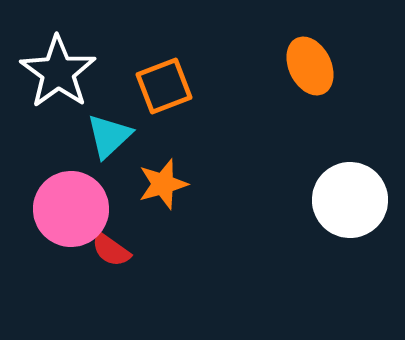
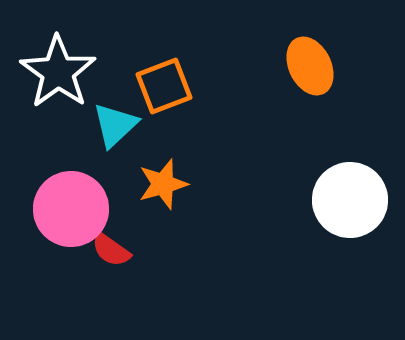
cyan triangle: moved 6 px right, 11 px up
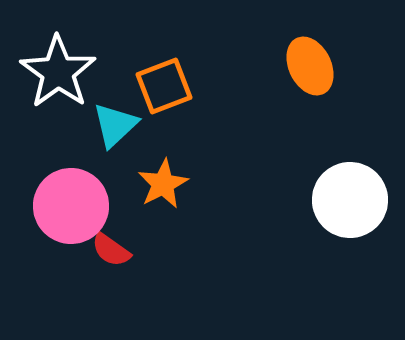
orange star: rotated 12 degrees counterclockwise
pink circle: moved 3 px up
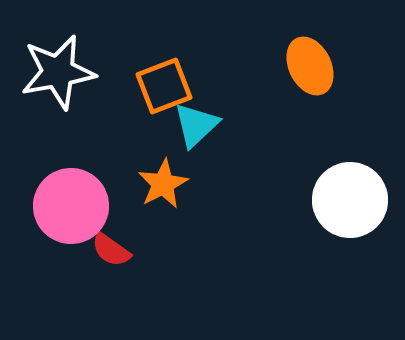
white star: rotated 26 degrees clockwise
cyan triangle: moved 81 px right
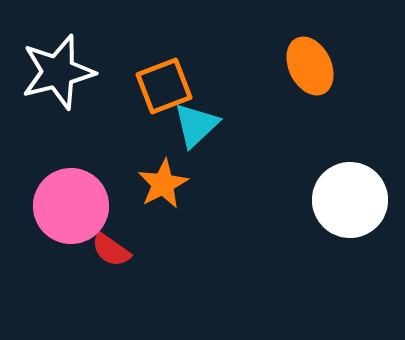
white star: rotated 4 degrees counterclockwise
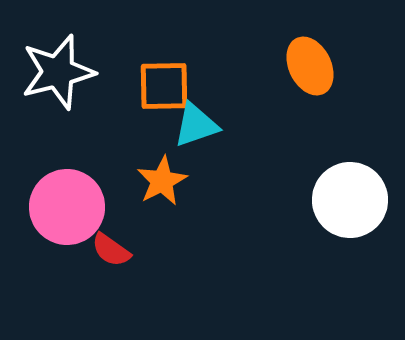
orange square: rotated 20 degrees clockwise
cyan triangle: rotated 24 degrees clockwise
orange star: moved 1 px left, 3 px up
pink circle: moved 4 px left, 1 px down
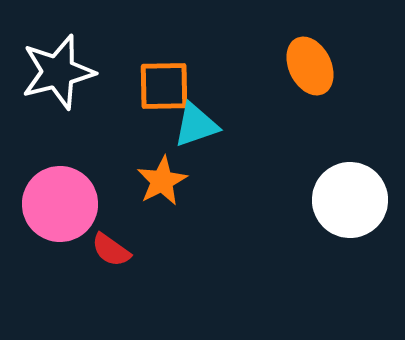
pink circle: moved 7 px left, 3 px up
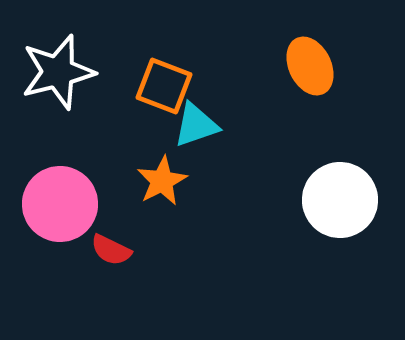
orange square: rotated 22 degrees clockwise
white circle: moved 10 px left
red semicircle: rotated 9 degrees counterclockwise
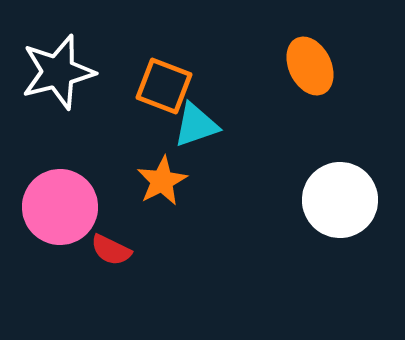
pink circle: moved 3 px down
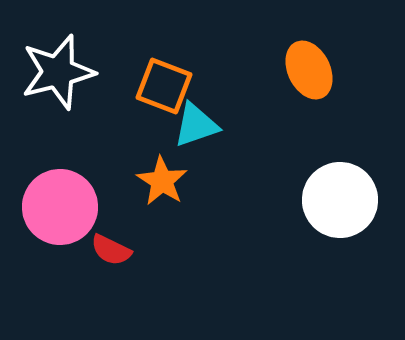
orange ellipse: moved 1 px left, 4 px down
orange star: rotated 12 degrees counterclockwise
